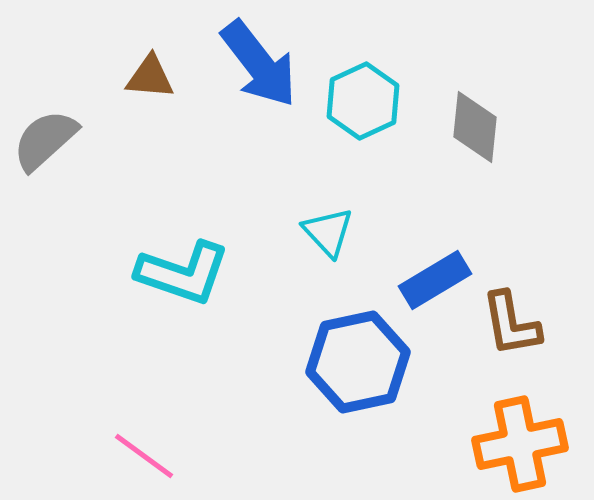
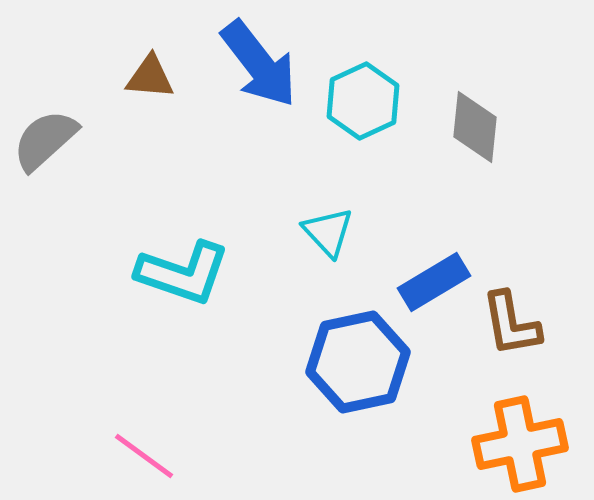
blue rectangle: moved 1 px left, 2 px down
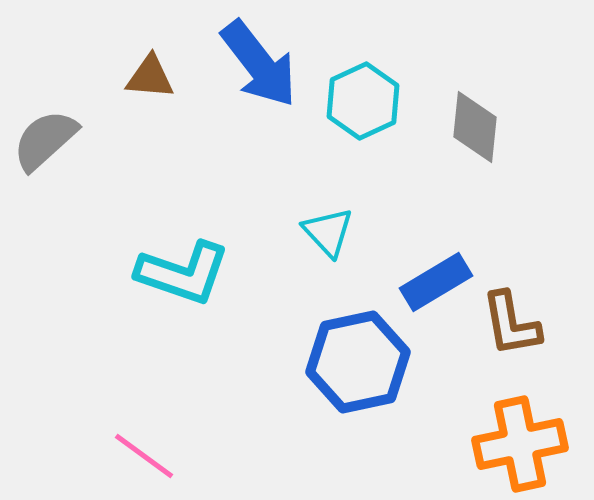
blue rectangle: moved 2 px right
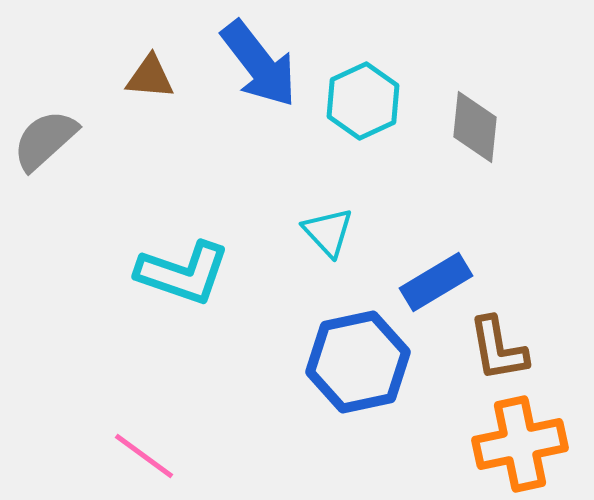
brown L-shape: moved 13 px left, 25 px down
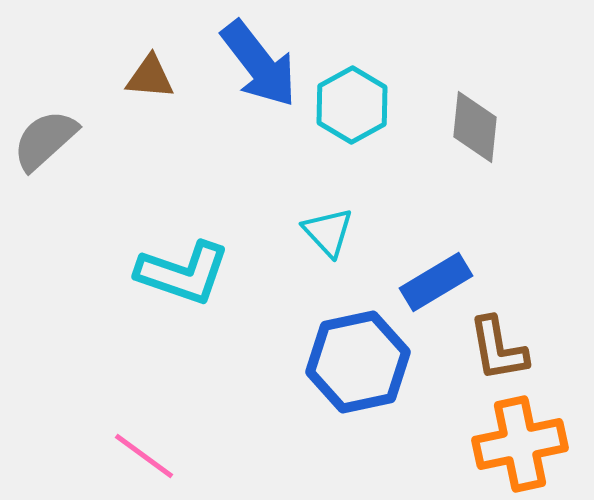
cyan hexagon: moved 11 px left, 4 px down; rotated 4 degrees counterclockwise
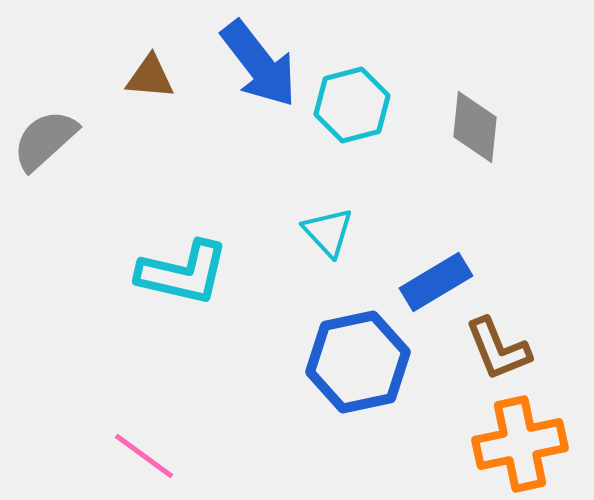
cyan hexagon: rotated 14 degrees clockwise
cyan L-shape: rotated 6 degrees counterclockwise
brown L-shape: rotated 12 degrees counterclockwise
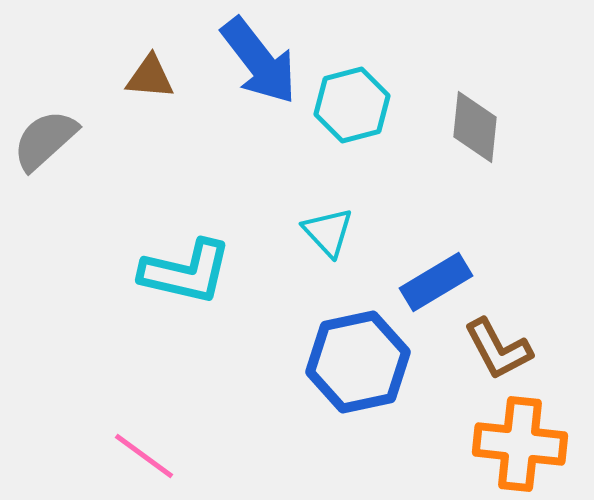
blue arrow: moved 3 px up
cyan L-shape: moved 3 px right, 1 px up
brown L-shape: rotated 6 degrees counterclockwise
orange cross: rotated 18 degrees clockwise
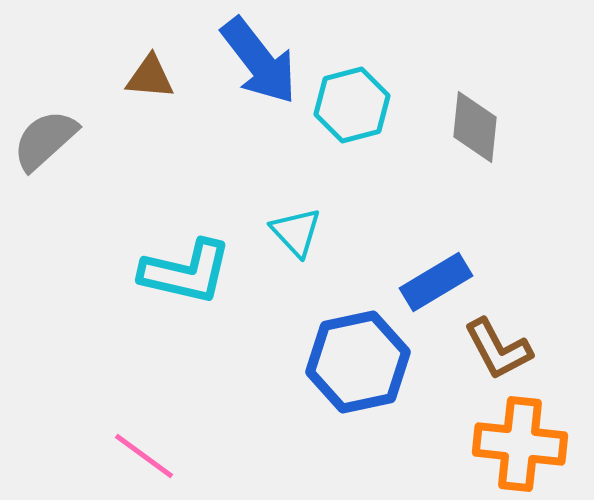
cyan triangle: moved 32 px left
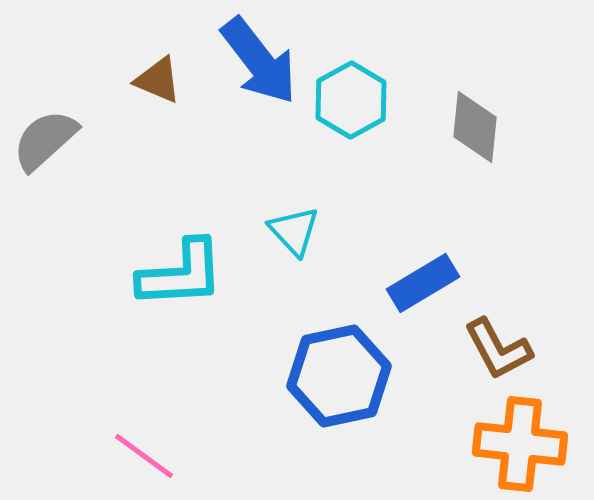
brown triangle: moved 8 px right, 3 px down; rotated 18 degrees clockwise
cyan hexagon: moved 1 px left, 5 px up; rotated 14 degrees counterclockwise
cyan triangle: moved 2 px left, 1 px up
cyan L-shape: moved 5 px left, 2 px down; rotated 16 degrees counterclockwise
blue rectangle: moved 13 px left, 1 px down
blue hexagon: moved 19 px left, 14 px down
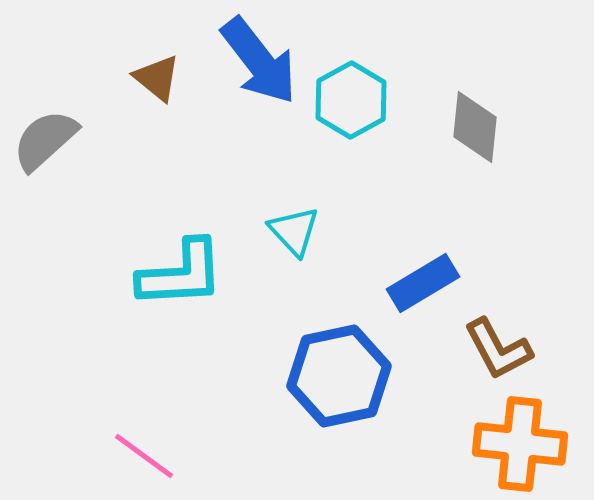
brown triangle: moved 1 px left, 2 px up; rotated 16 degrees clockwise
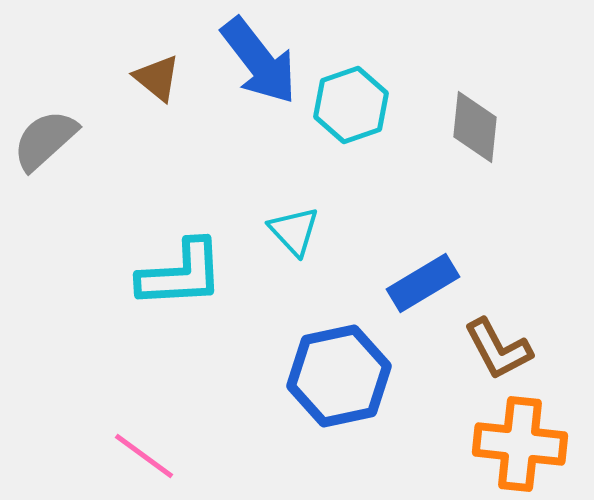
cyan hexagon: moved 5 px down; rotated 10 degrees clockwise
